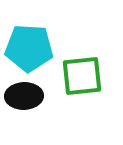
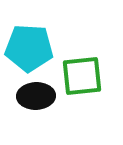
black ellipse: moved 12 px right
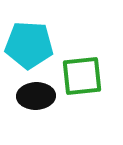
cyan pentagon: moved 3 px up
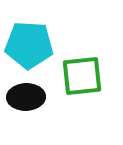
black ellipse: moved 10 px left, 1 px down
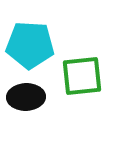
cyan pentagon: moved 1 px right
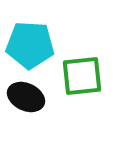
black ellipse: rotated 27 degrees clockwise
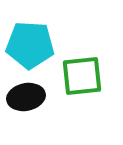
black ellipse: rotated 36 degrees counterclockwise
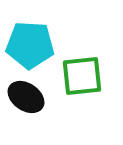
black ellipse: rotated 45 degrees clockwise
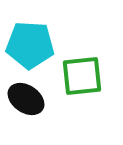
black ellipse: moved 2 px down
